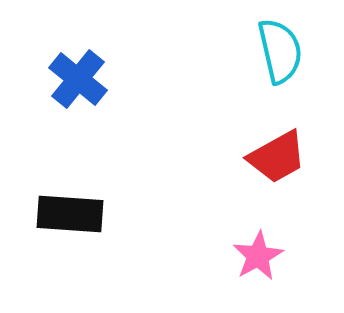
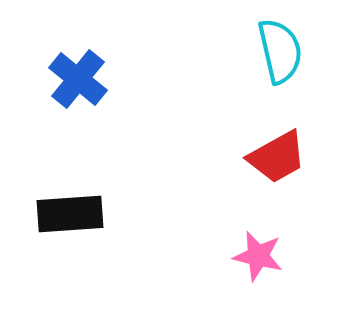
black rectangle: rotated 8 degrees counterclockwise
pink star: rotated 30 degrees counterclockwise
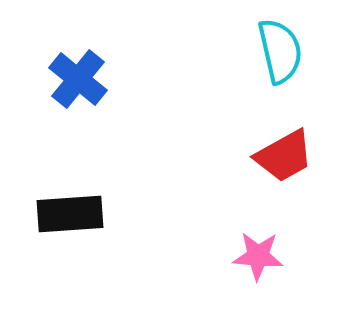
red trapezoid: moved 7 px right, 1 px up
pink star: rotated 9 degrees counterclockwise
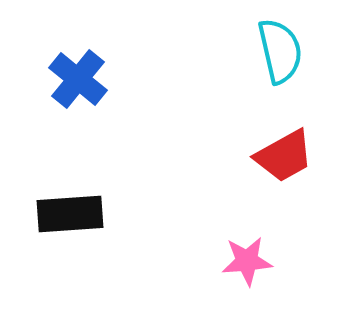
pink star: moved 11 px left, 5 px down; rotated 9 degrees counterclockwise
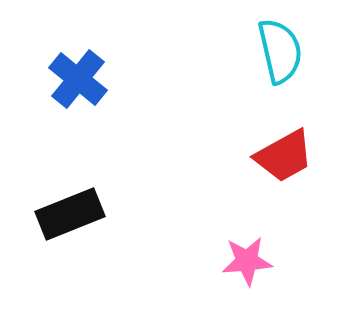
black rectangle: rotated 18 degrees counterclockwise
